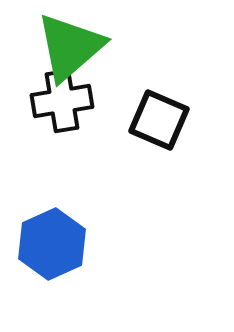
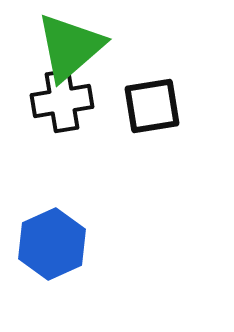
black square: moved 7 px left, 14 px up; rotated 32 degrees counterclockwise
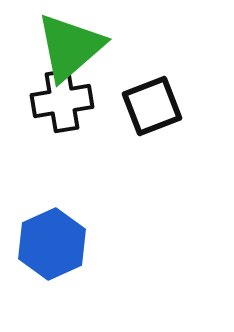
black square: rotated 12 degrees counterclockwise
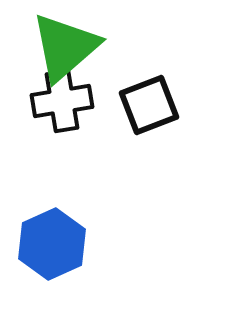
green triangle: moved 5 px left
black square: moved 3 px left, 1 px up
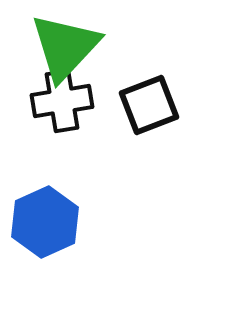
green triangle: rotated 6 degrees counterclockwise
blue hexagon: moved 7 px left, 22 px up
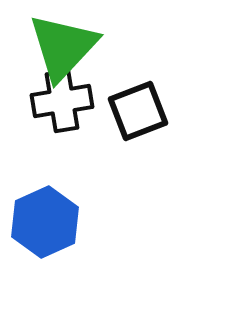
green triangle: moved 2 px left
black square: moved 11 px left, 6 px down
